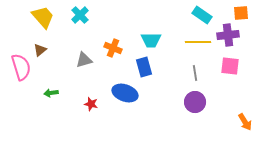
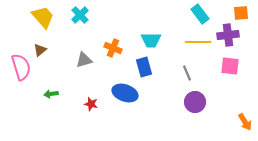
cyan rectangle: moved 2 px left, 1 px up; rotated 18 degrees clockwise
gray line: moved 8 px left; rotated 14 degrees counterclockwise
green arrow: moved 1 px down
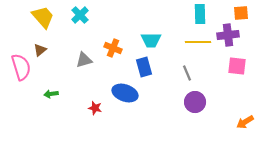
cyan rectangle: rotated 36 degrees clockwise
pink square: moved 7 px right
red star: moved 4 px right, 4 px down
orange arrow: rotated 90 degrees clockwise
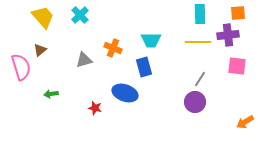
orange square: moved 3 px left
gray line: moved 13 px right, 6 px down; rotated 56 degrees clockwise
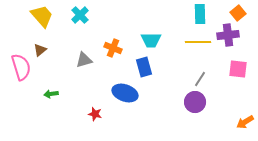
orange square: rotated 35 degrees counterclockwise
yellow trapezoid: moved 1 px left, 1 px up
pink square: moved 1 px right, 3 px down
red star: moved 6 px down
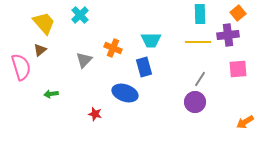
yellow trapezoid: moved 2 px right, 7 px down
gray triangle: rotated 30 degrees counterclockwise
pink square: rotated 12 degrees counterclockwise
